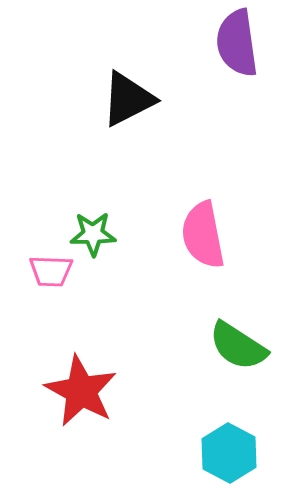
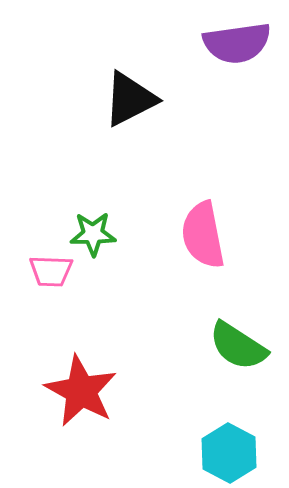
purple semicircle: rotated 90 degrees counterclockwise
black triangle: moved 2 px right
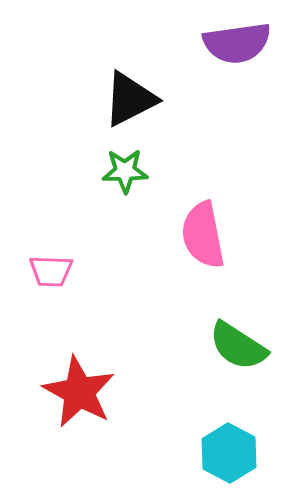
green star: moved 32 px right, 63 px up
red star: moved 2 px left, 1 px down
